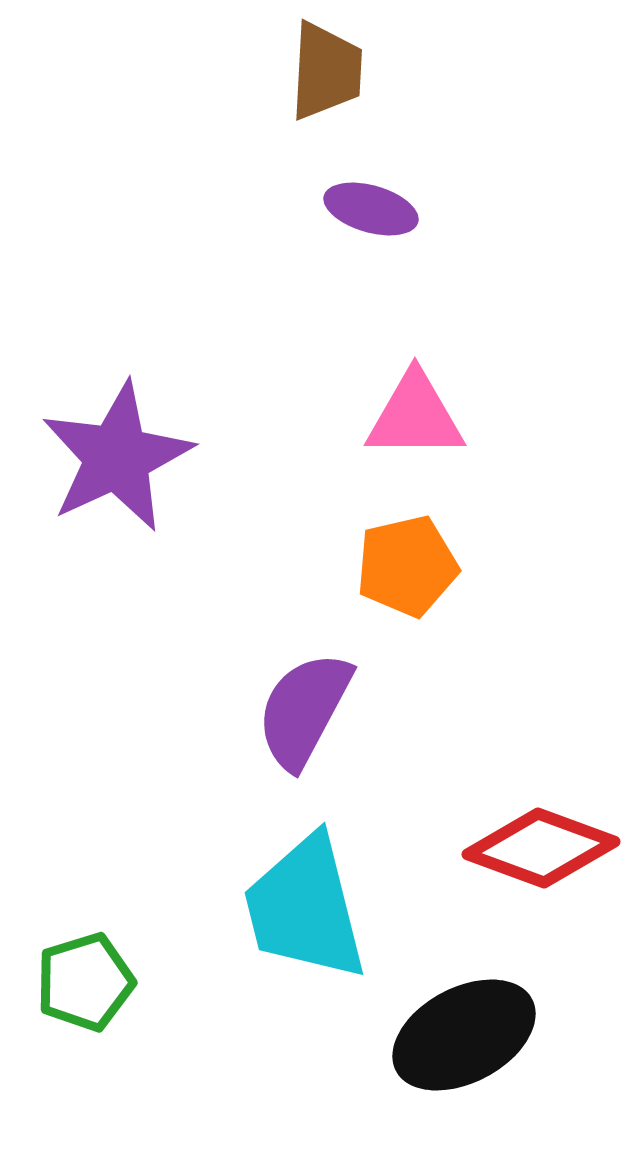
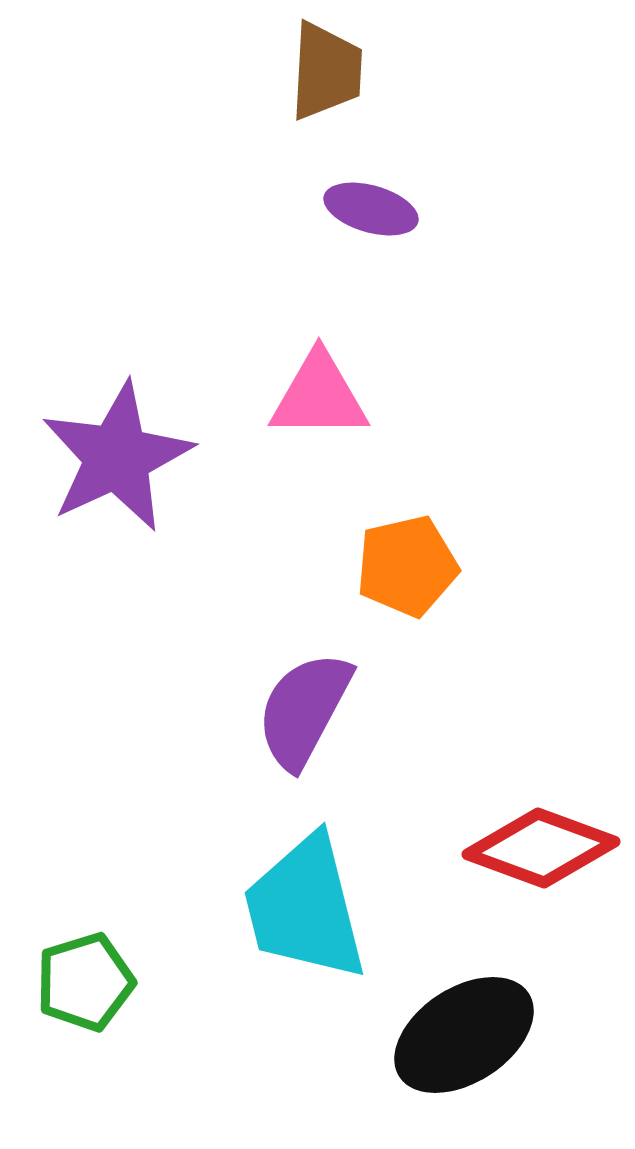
pink triangle: moved 96 px left, 20 px up
black ellipse: rotated 5 degrees counterclockwise
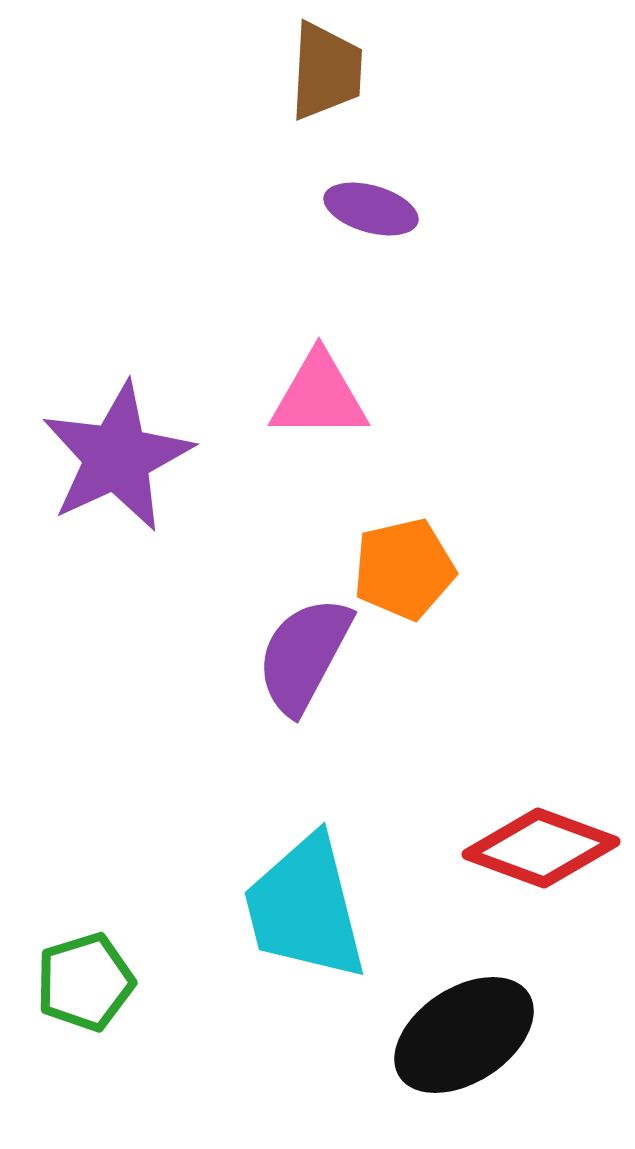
orange pentagon: moved 3 px left, 3 px down
purple semicircle: moved 55 px up
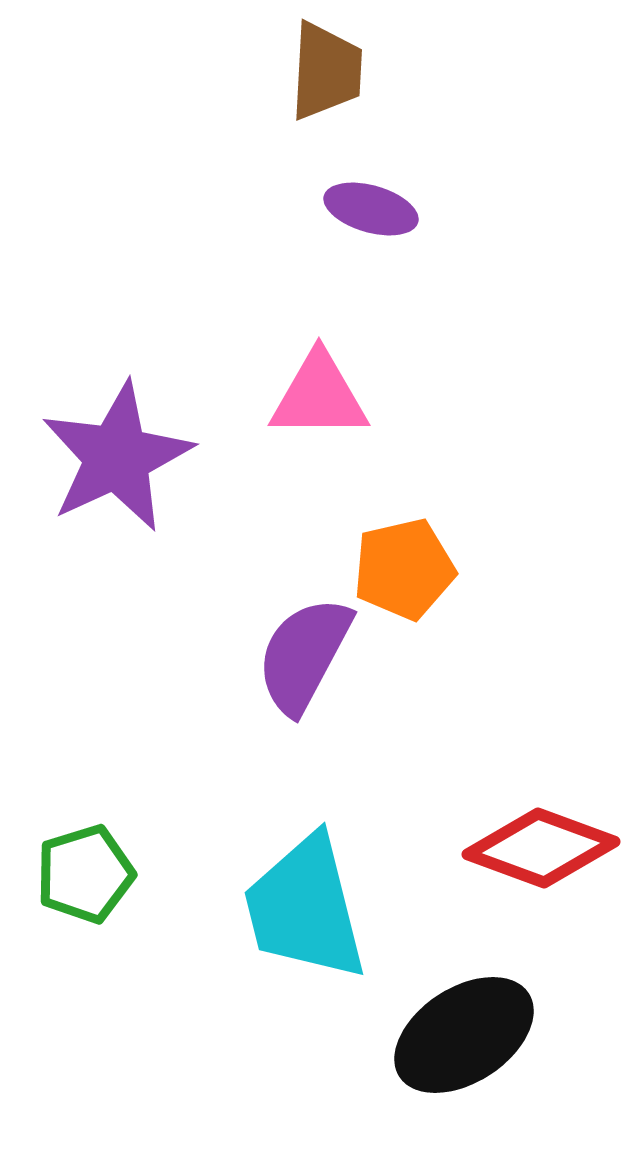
green pentagon: moved 108 px up
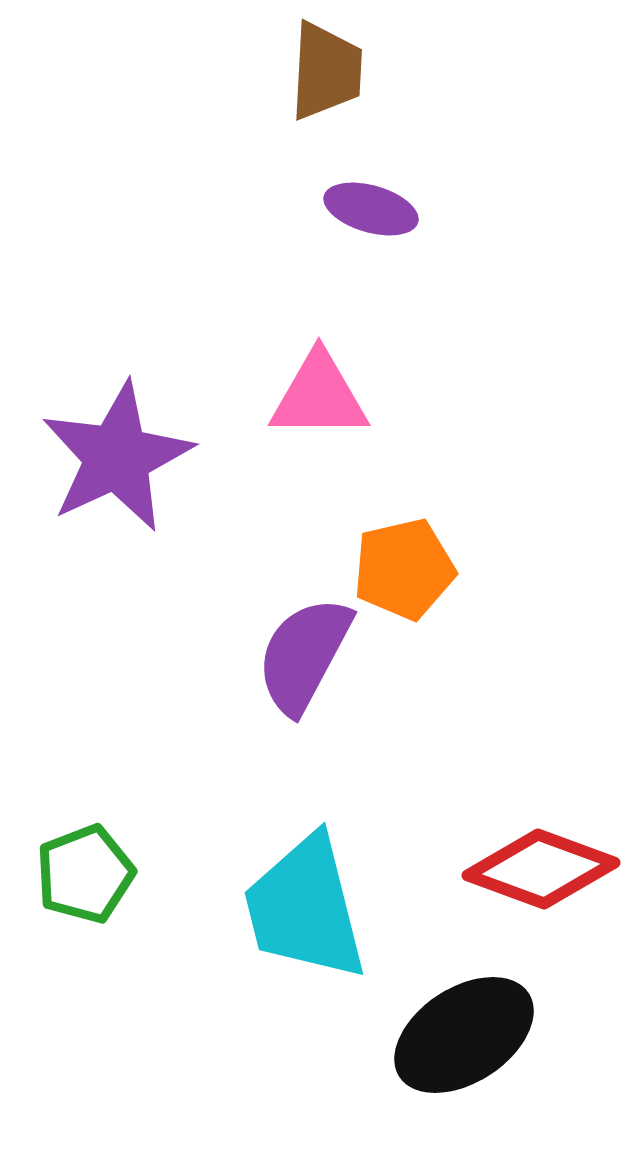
red diamond: moved 21 px down
green pentagon: rotated 4 degrees counterclockwise
